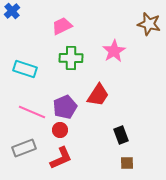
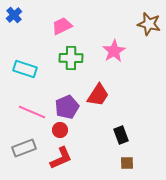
blue cross: moved 2 px right, 4 px down
purple pentagon: moved 2 px right
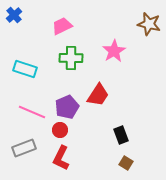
red L-shape: rotated 140 degrees clockwise
brown square: moved 1 px left; rotated 32 degrees clockwise
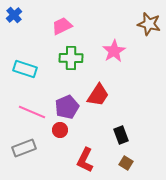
red L-shape: moved 24 px right, 2 px down
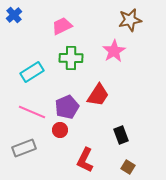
brown star: moved 19 px left, 4 px up; rotated 25 degrees counterclockwise
cyan rectangle: moved 7 px right, 3 px down; rotated 50 degrees counterclockwise
brown square: moved 2 px right, 4 px down
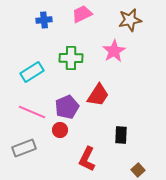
blue cross: moved 30 px right, 5 px down; rotated 35 degrees clockwise
pink trapezoid: moved 20 px right, 12 px up
black rectangle: rotated 24 degrees clockwise
red L-shape: moved 2 px right, 1 px up
brown square: moved 10 px right, 3 px down; rotated 16 degrees clockwise
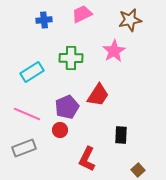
pink line: moved 5 px left, 2 px down
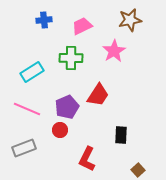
pink trapezoid: moved 12 px down
pink line: moved 5 px up
